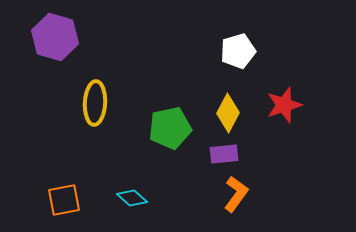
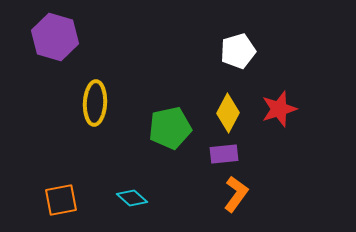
red star: moved 5 px left, 4 px down
orange square: moved 3 px left
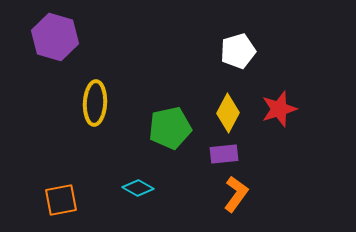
cyan diamond: moved 6 px right, 10 px up; rotated 12 degrees counterclockwise
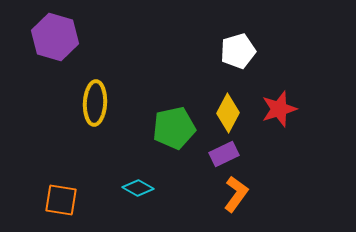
green pentagon: moved 4 px right
purple rectangle: rotated 20 degrees counterclockwise
orange square: rotated 20 degrees clockwise
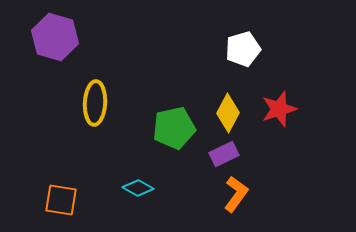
white pentagon: moved 5 px right, 2 px up
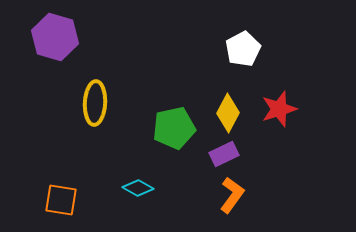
white pentagon: rotated 12 degrees counterclockwise
orange L-shape: moved 4 px left, 1 px down
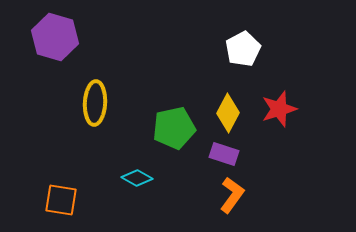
purple rectangle: rotated 44 degrees clockwise
cyan diamond: moved 1 px left, 10 px up
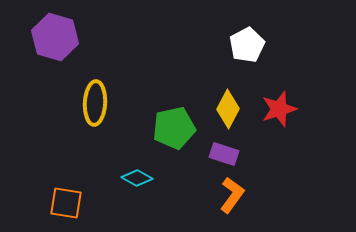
white pentagon: moved 4 px right, 4 px up
yellow diamond: moved 4 px up
orange square: moved 5 px right, 3 px down
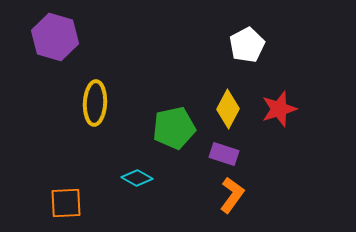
orange square: rotated 12 degrees counterclockwise
